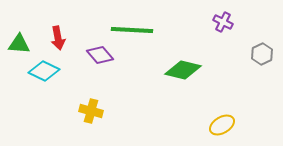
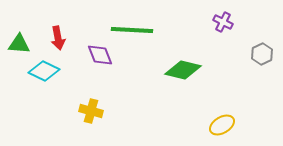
purple diamond: rotated 20 degrees clockwise
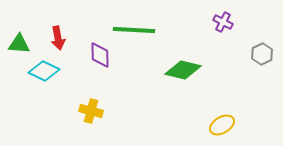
green line: moved 2 px right
purple diamond: rotated 20 degrees clockwise
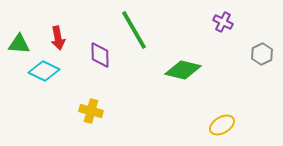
green line: rotated 57 degrees clockwise
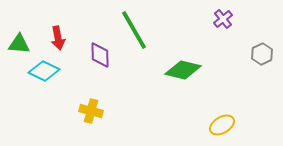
purple cross: moved 3 px up; rotated 24 degrees clockwise
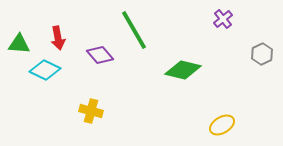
purple diamond: rotated 40 degrees counterclockwise
cyan diamond: moved 1 px right, 1 px up
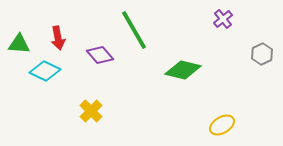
cyan diamond: moved 1 px down
yellow cross: rotated 30 degrees clockwise
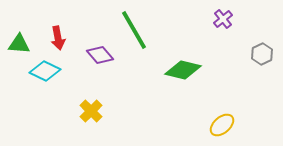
yellow ellipse: rotated 10 degrees counterclockwise
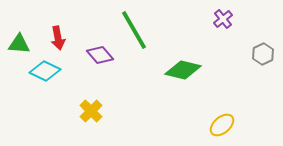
gray hexagon: moved 1 px right
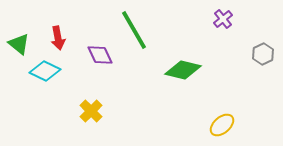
green triangle: rotated 35 degrees clockwise
purple diamond: rotated 16 degrees clockwise
